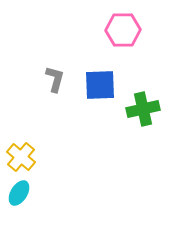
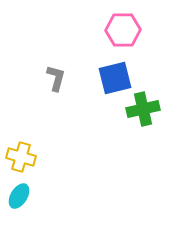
gray L-shape: moved 1 px right, 1 px up
blue square: moved 15 px right, 7 px up; rotated 12 degrees counterclockwise
yellow cross: rotated 24 degrees counterclockwise
cyan ellipse: moved 3 px down
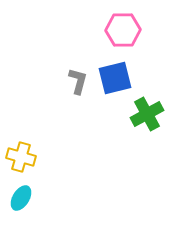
gray L-shape: moved 22 px right, 3 px down
green cross: moved 4 px right, 5 px down; rotated 16 degrees counterclockwise
cyan ellipse: moved 2 px right, 2 px down
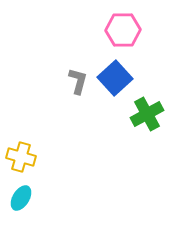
blue square: rotated 28 degrees counterclockwise
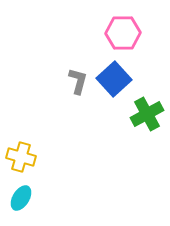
pink hexagon: moved 3 px down
blue square: moved 1 px left, 1 px down
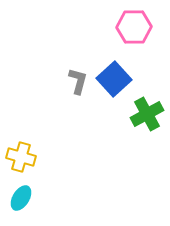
pink hexagon: moved 11 px right, 6 px up
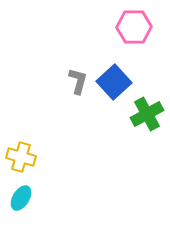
blue square: moved 3 px down
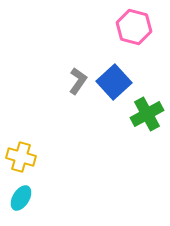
pink hexagon: rotated 16 degrees clockwise
gray L-shape: rotated 20 degrees clockwise
